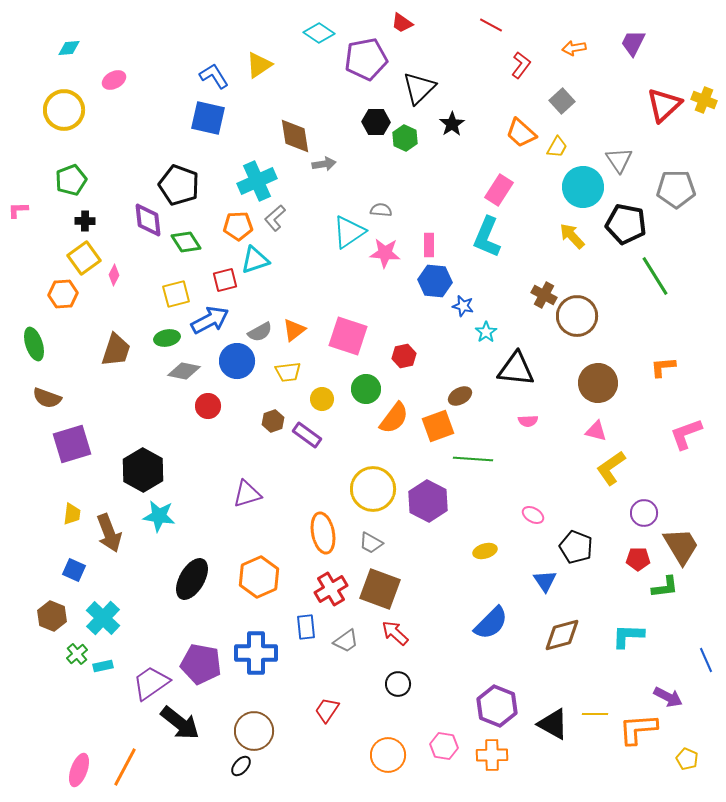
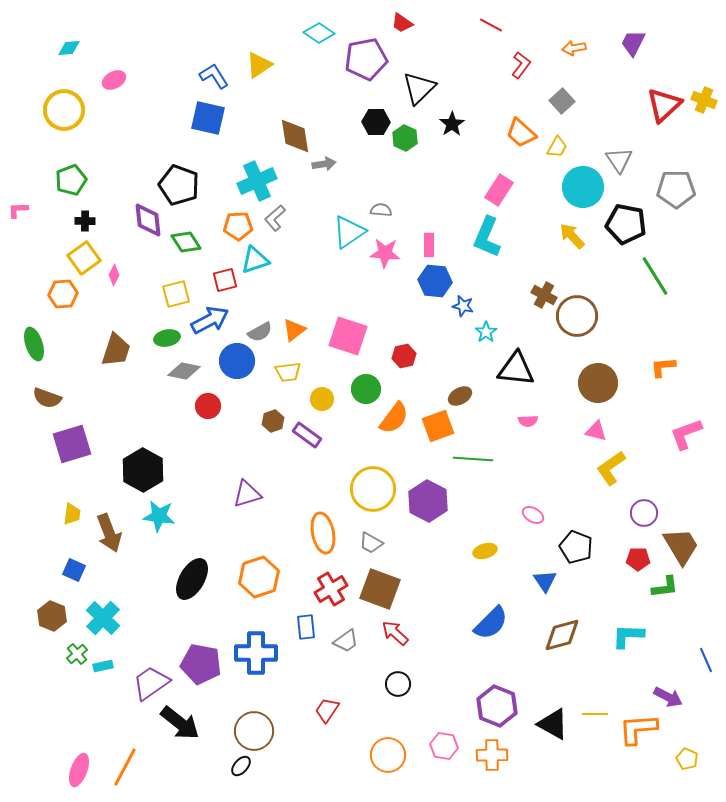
orange hexagon at (259, 577): rotated 6 degrees clockwise
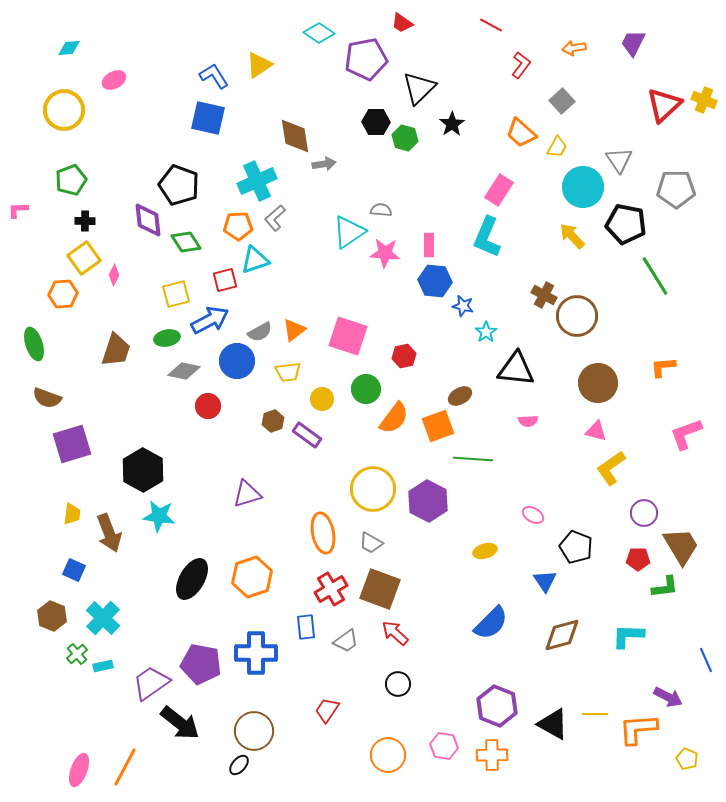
green hexagon at (405, 138): rotated 10 degrees counterclockwise
orange hexagon at (259, 577): moved 7 px left
black ellipse at (241, 766): moved 2 px left, 1 px up
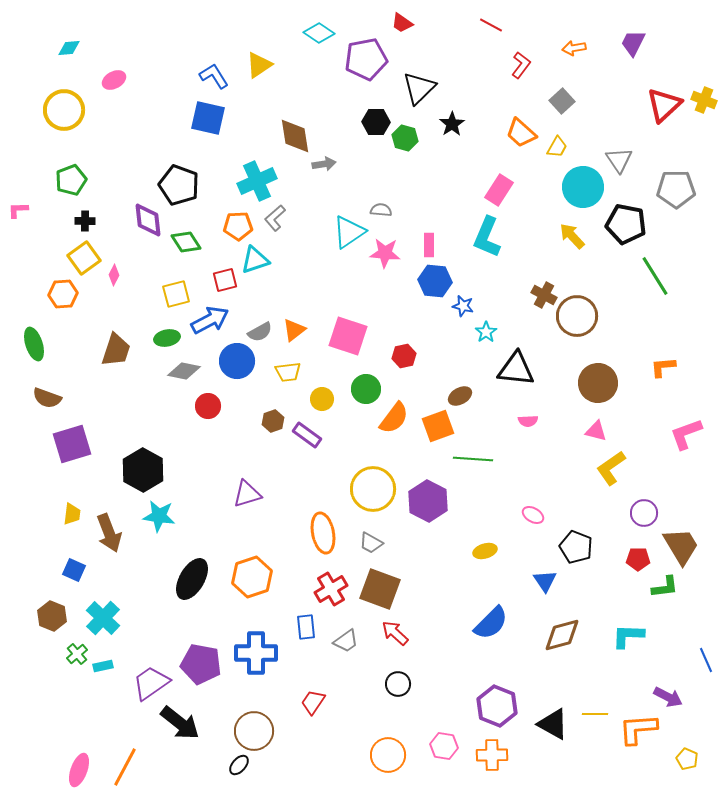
red trapezoid at (327, 710): moved 14 px left, 8 px up
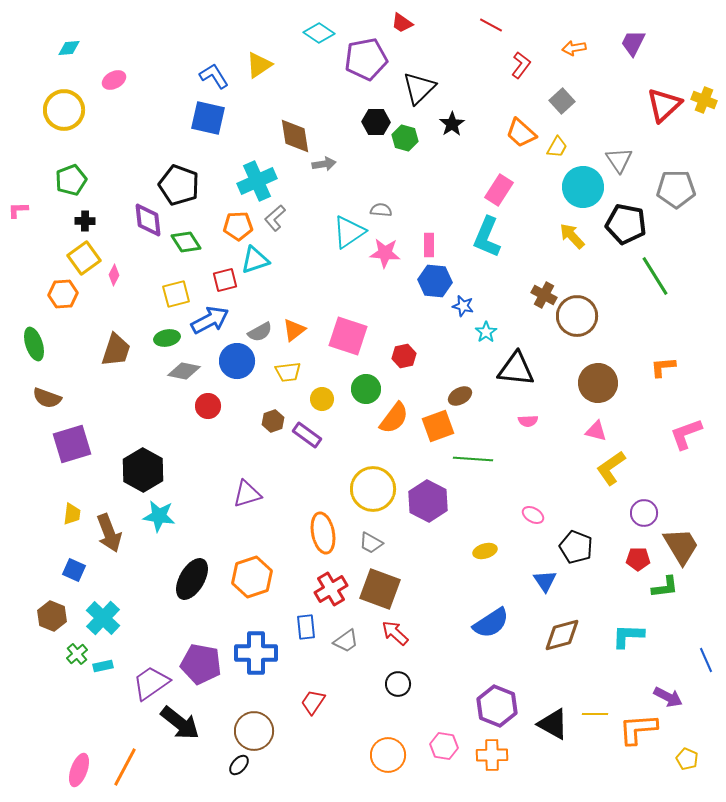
blue semicircle at (491, 623): rotated 12 degrees clockwise
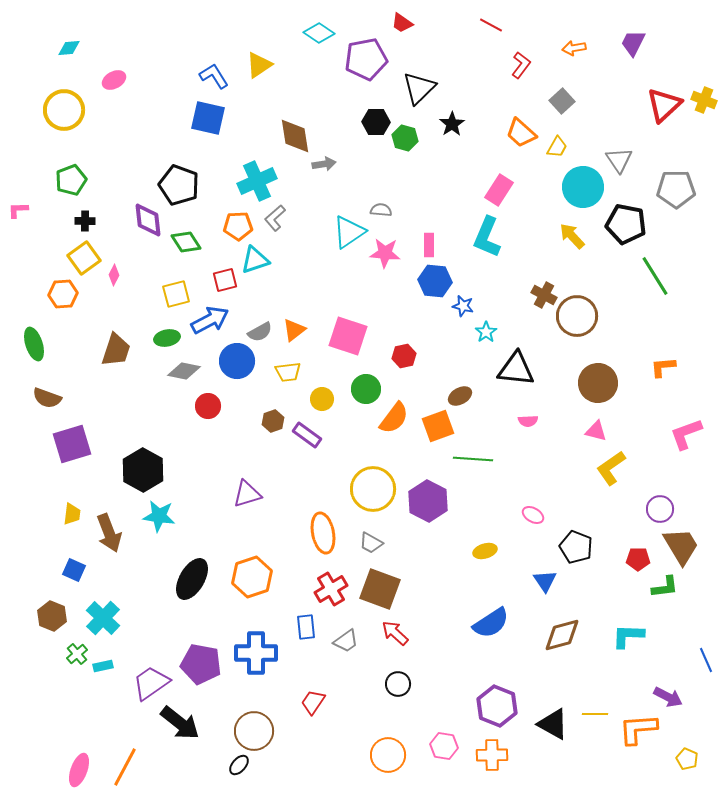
purple circle at (644, 513): moved 16 px right, 4 px up
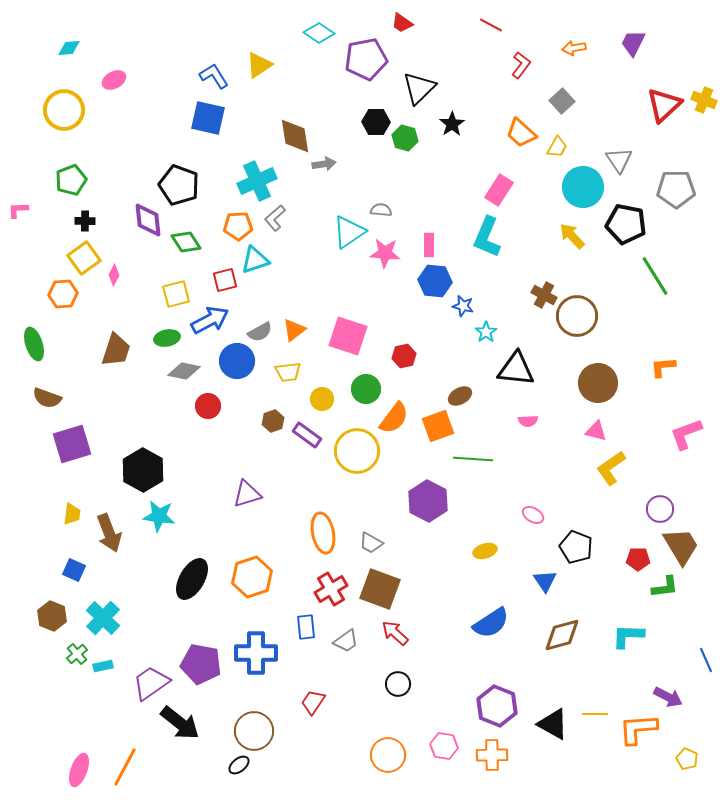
yellow circle at (373, 489): moved 16 px left, 38 px up
black ellipse at (239, 765): rotated 10 degrees clockwise
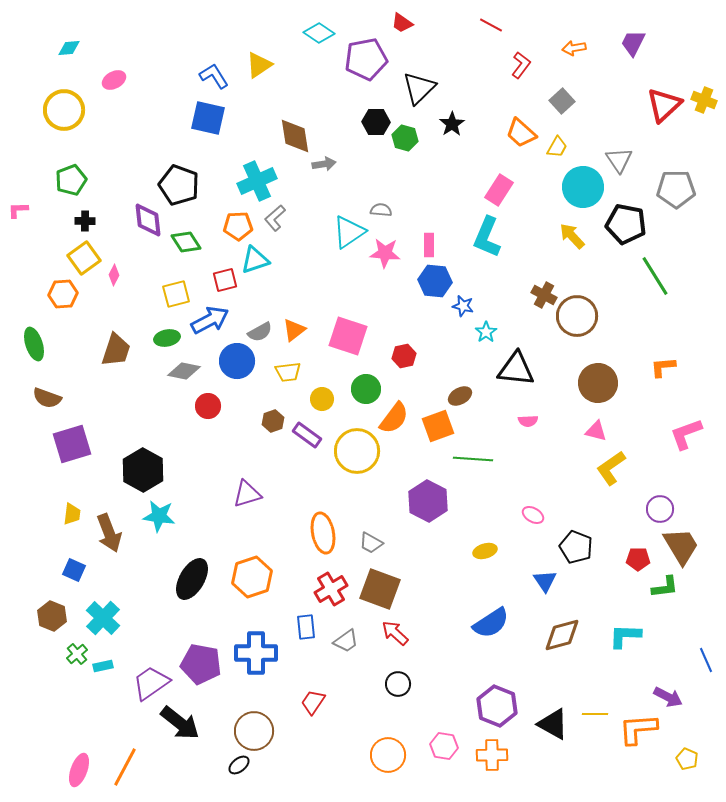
cyan L-shape at (628, 636): moved 3 px left
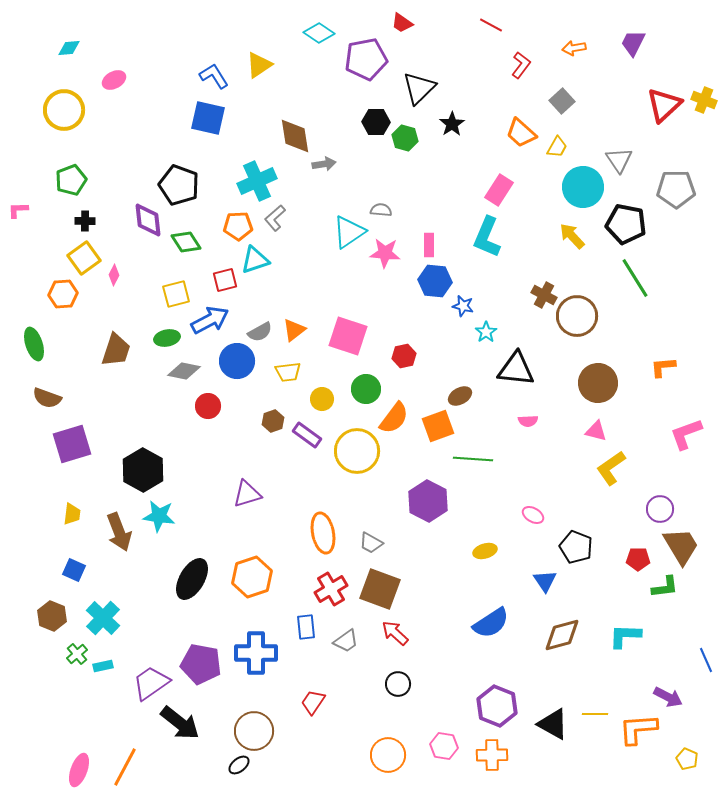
green line at (655, 276): moved 20 px left, 2 px down
brown arrow at (109, 533): moved 10 px right, 1 px up
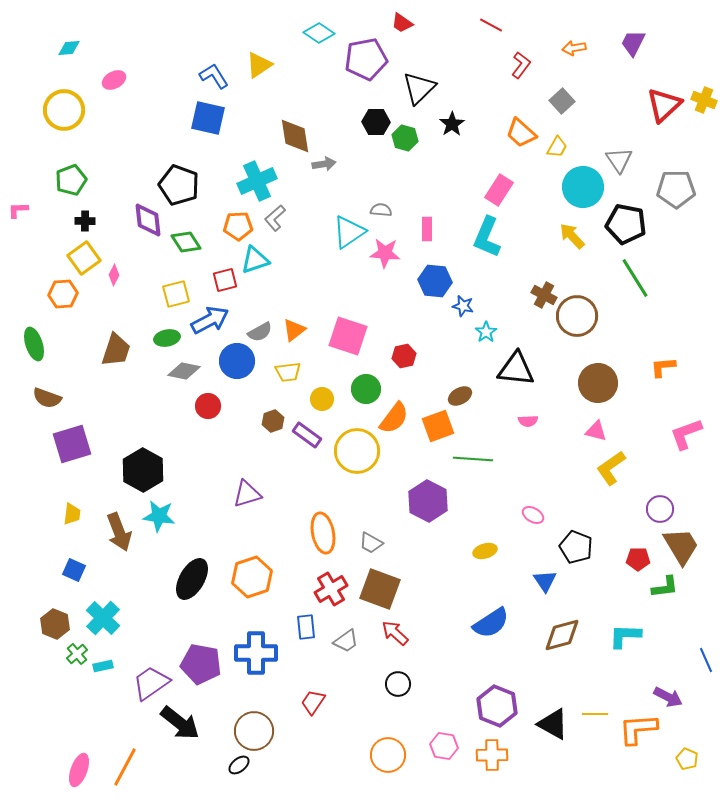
pink rectangle at (429, 245): moved 2 px left, 16 px up
brown hexagon at (52, 616): moved 3 px right, 8 px down
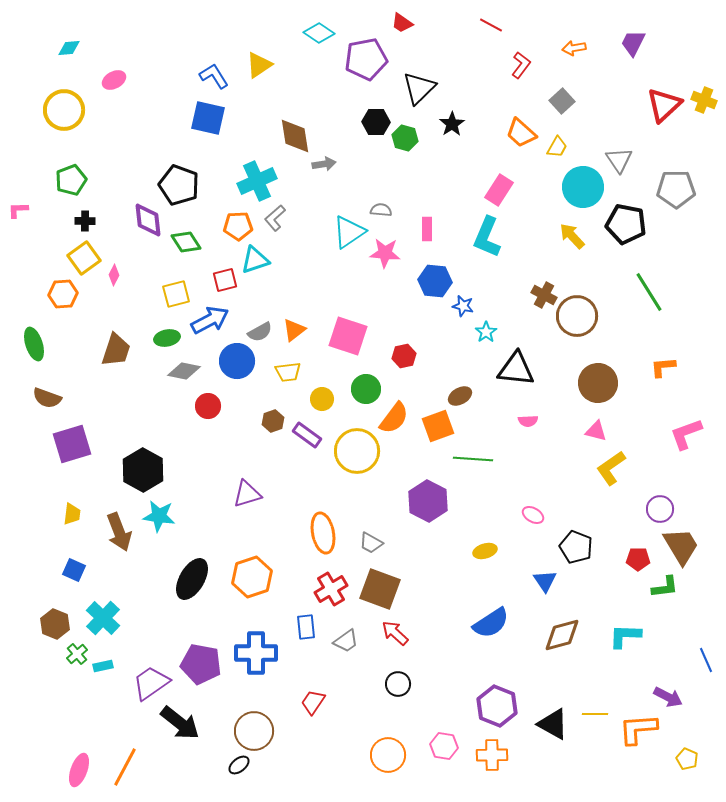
green line at (635, 278): moved 14 px right, 14 px down
